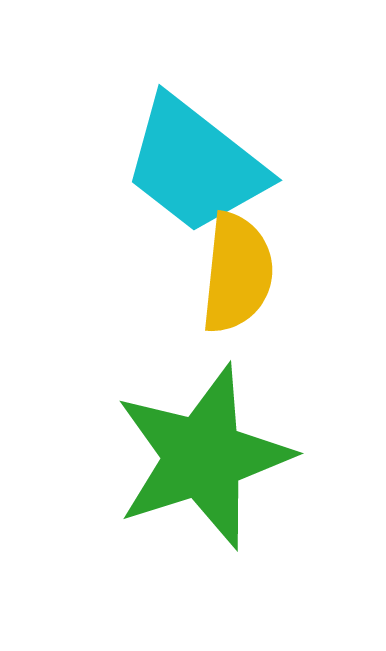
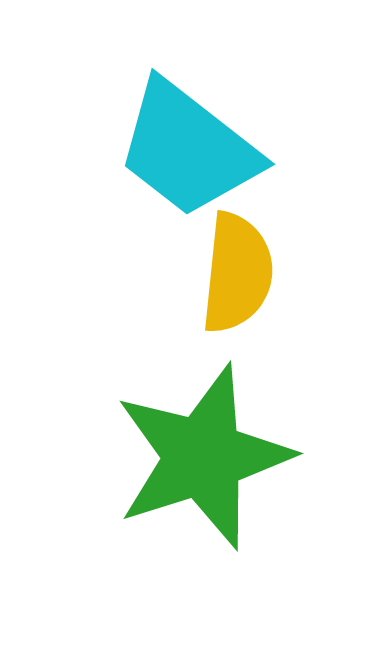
cyan trapezoid: moved 7 px left, 16 px up
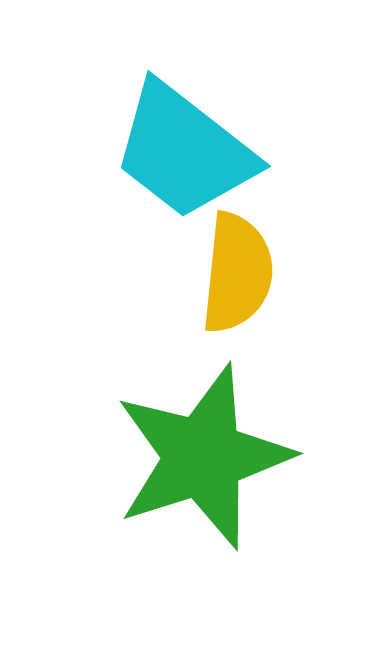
cyan trapezoid: moved 4 px left, 2 px down
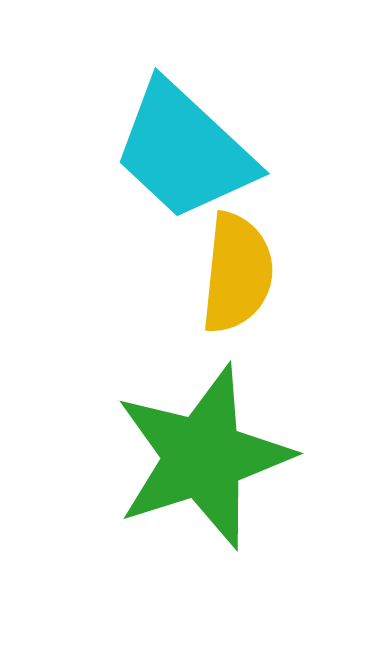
cyan trapezoid: rotated 5 degrees clockwise
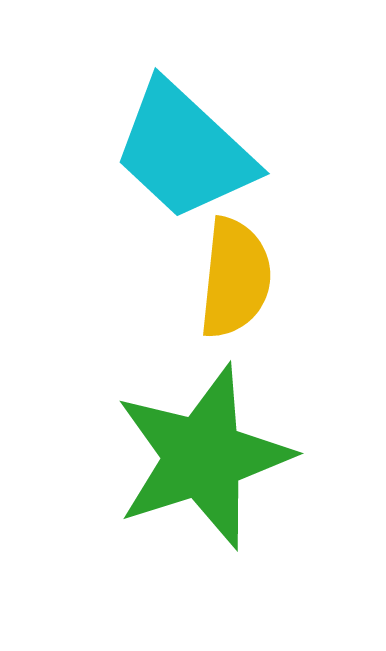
yellow semicircle: moved 2 px left, 5 px down
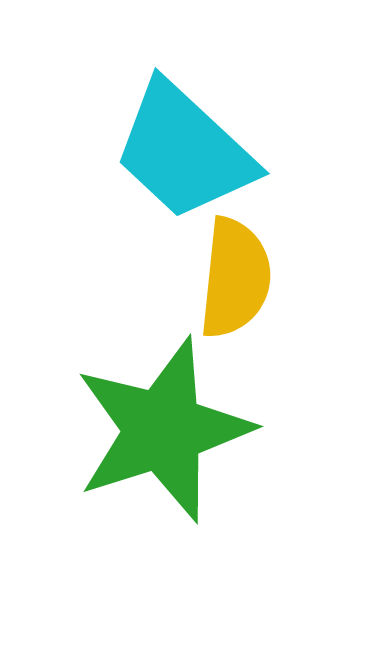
green star: moved 40 px left, 27 px up
